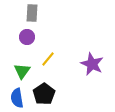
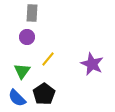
blue semicircle: rotated 36 degrees counterclockwise
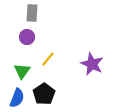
blue semicircle: rotated 114 degrees counterclockwise
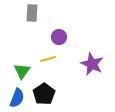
purple circle: moved 32 px right
yellow line: rotated 35 degrees clockwise
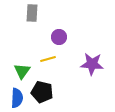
purple star: rotated 20 degrees counterclockwise
black pentagon: moved 2 px left, 2 px up; rotated 25 degrees counterclockwise
blue semicircle: rotated 18 degrees counterclockwise
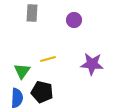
purple circle: moved 15 px right, 17 px up
